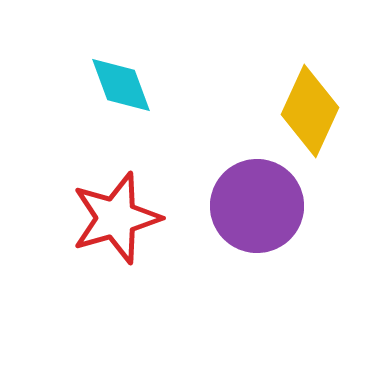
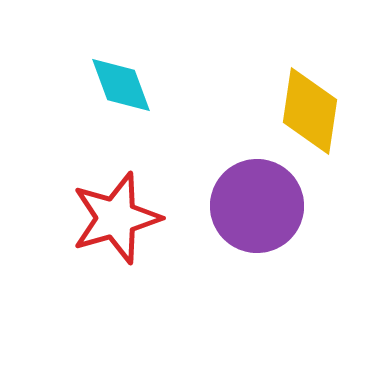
yellow diamond: rotated 16 degrees counterclockwise
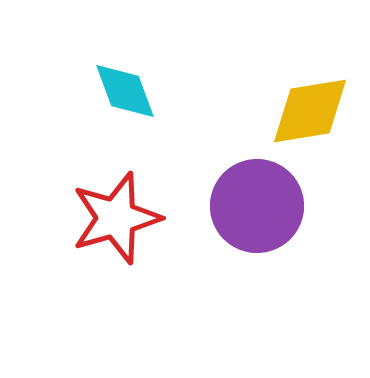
cyan diamond: moved 4 px right, 6 px down
yellow diamond: rotated 72 degrees clockwise
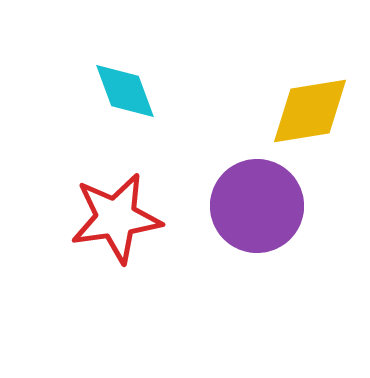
red star: rotated 8 degrees clockwise
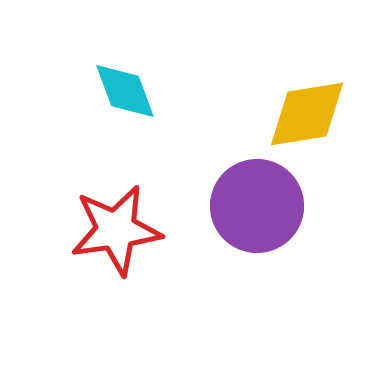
yellow diamond: moved 3 px left, 3 px down
red star: moved 12 px down
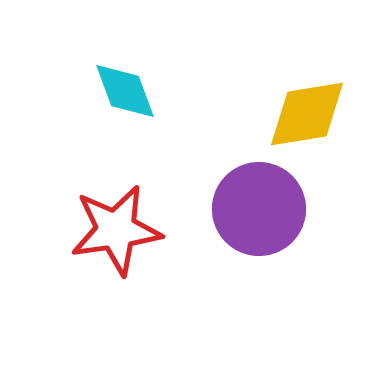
purple circle: moved 2 px right, 3 px down
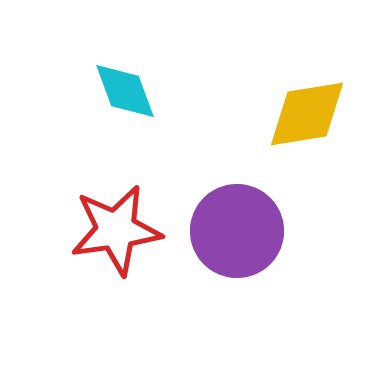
purple circle: moved 22 px left, 22 px down
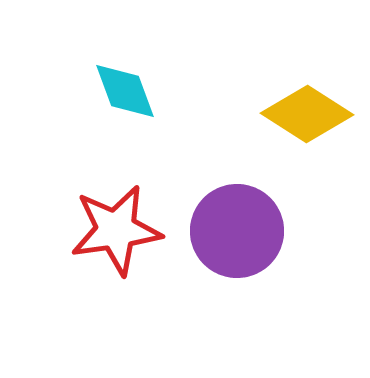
yellow diamond: rotated 42 degrees clockwise
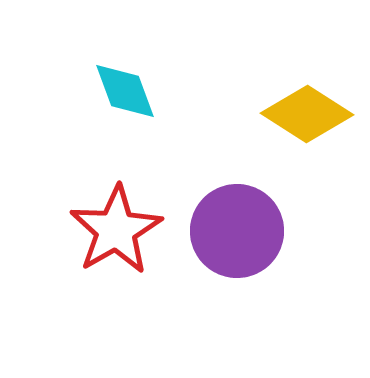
red star: rotated 22 degrees counterclockwise
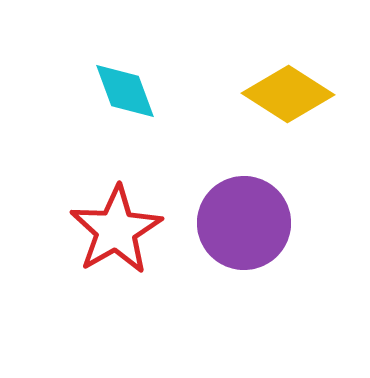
yellow diamond: moved 19 px left, 20 px up
purple circle: moved 7 px right, 8 px up
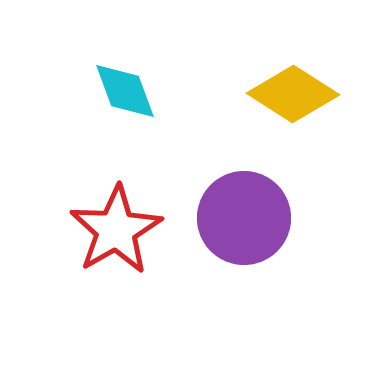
yellow diamond: moved 5 px right
purple circle: moved 5 px up
